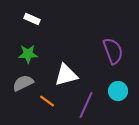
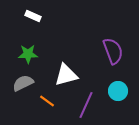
white rectangle: moved 1 px right, 3 px up
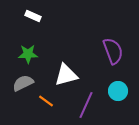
orange line: moved 1 px left
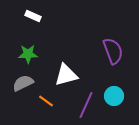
cyan circle: moved 4 px left, 5 px down
